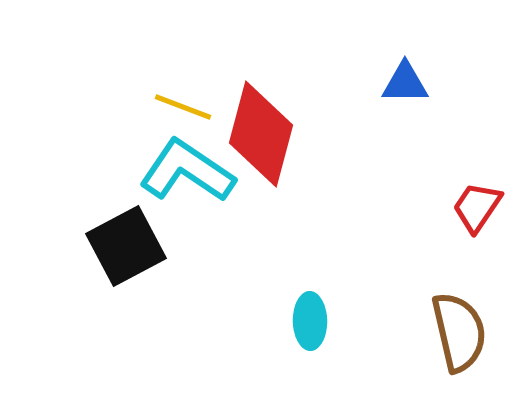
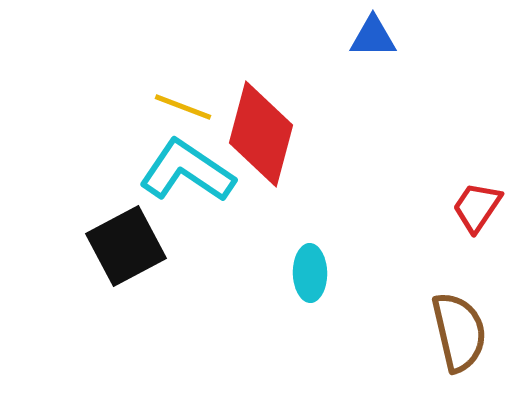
blue triangle: moved 32 px left, 46 px up
cyan ellipse: moved 48 px up
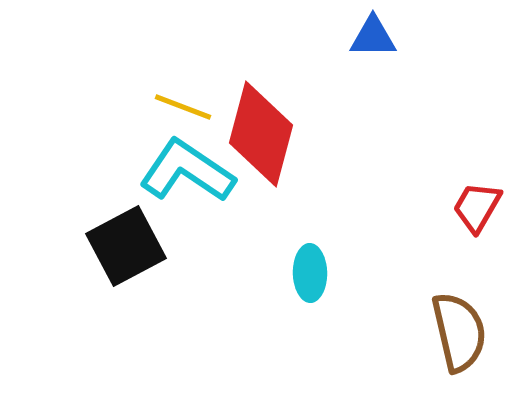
red trapezoid: rotated 4 degrees counterclockwise
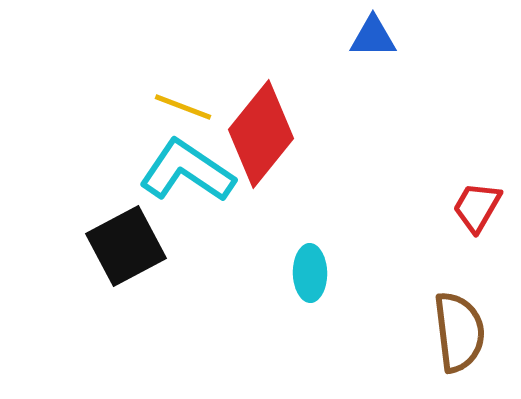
red diamond: rotated 24 degrees clockwise
brown semicircle: rotated 6 degrees clockwise
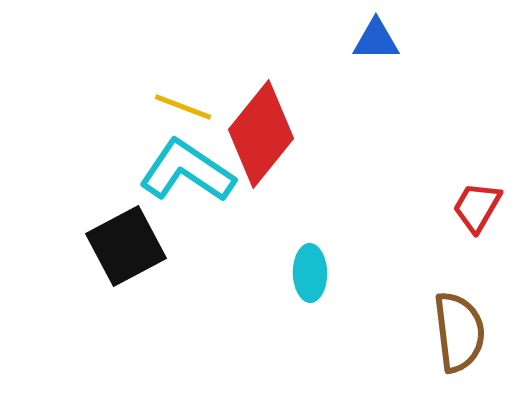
blue triangle: moved 3 px right, 3 px down
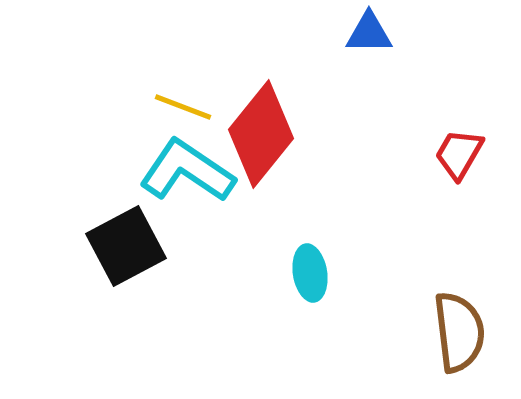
blue triangle: moved 7 px left, 7 px up
red trapezoid: moved 18 px left, 53 px up
cyan ellipse: rotated 8 degrees counterclockwise
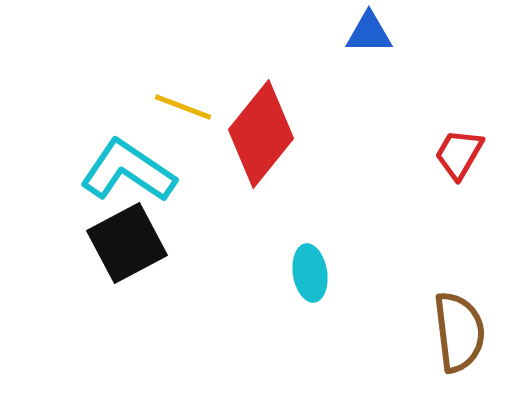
cyan L-shape: moved 59 px left
black square: moved 1 px right, 3 px up
